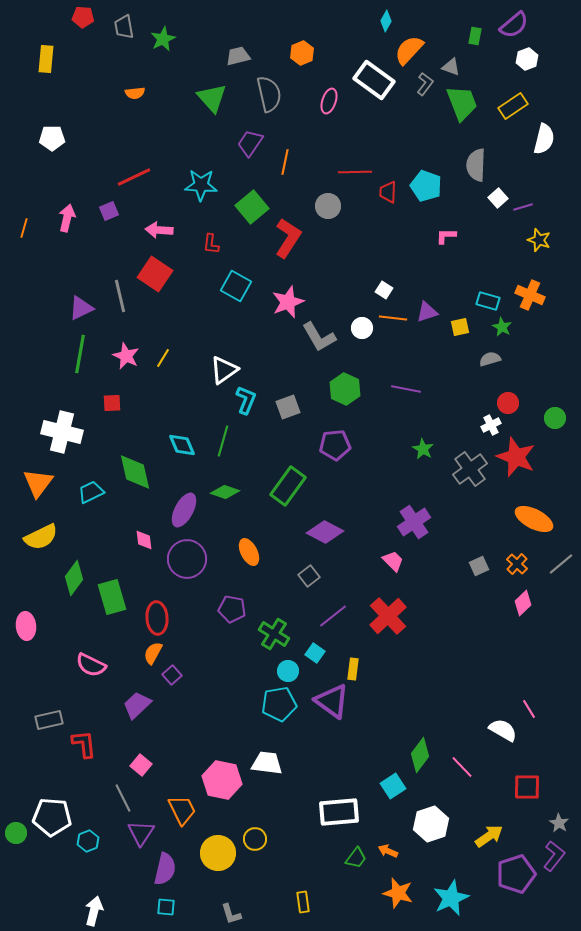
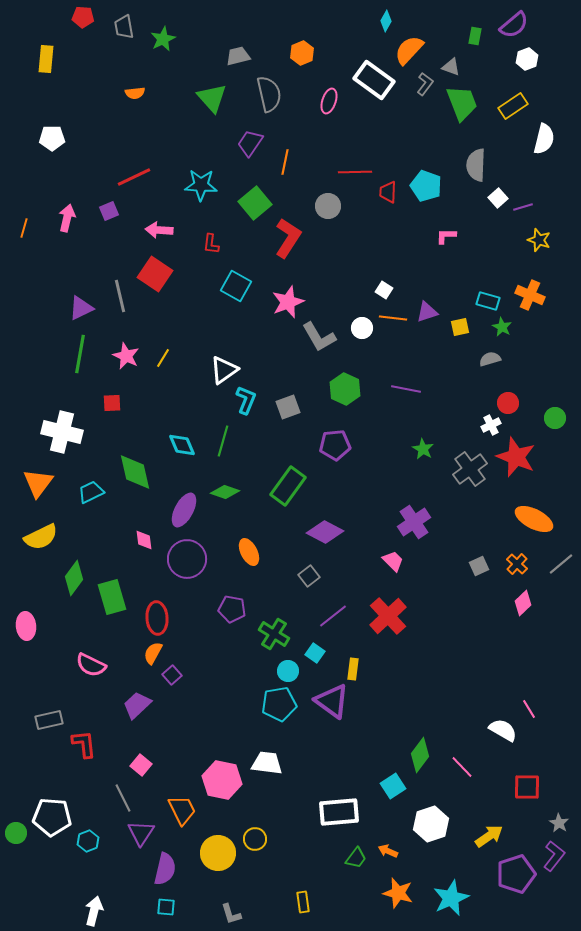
green square at (252, 207): moved 3 px right, 4 px up
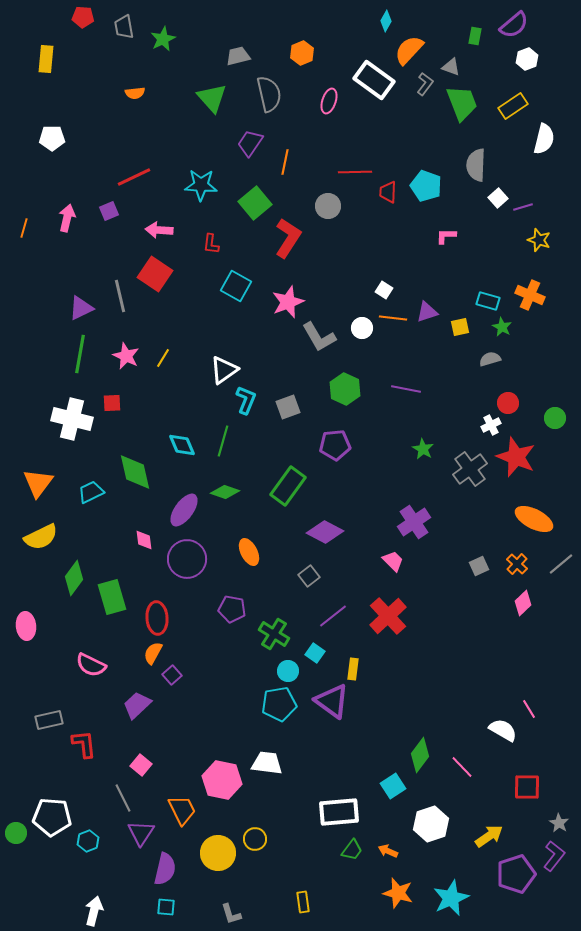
white cross at (62, 432): moved 10 px right, 13 px up
purple ellipse at (184, 510): rotated 8 degrees clockwise
green trapezoid at (356, 858): moved 4 px left, 8 px up
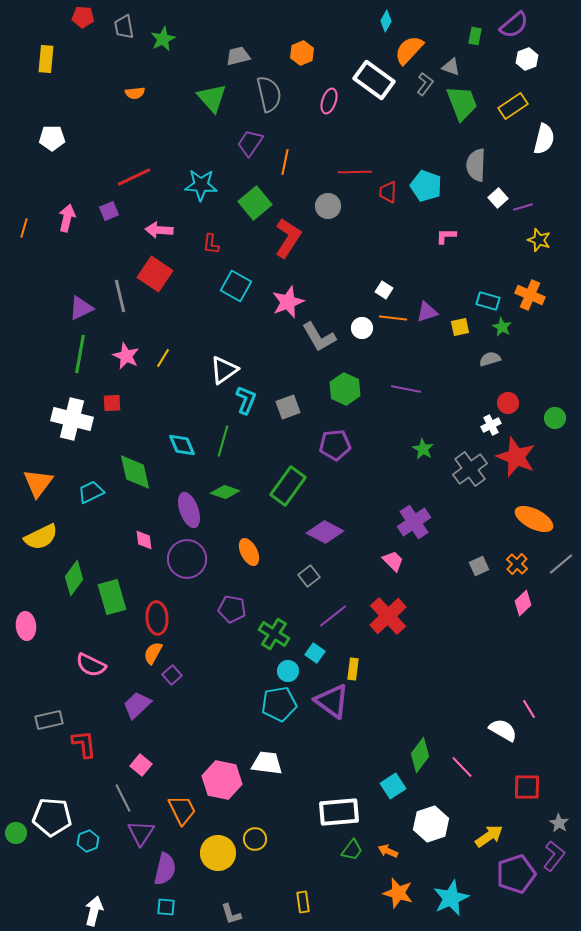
purple ellipse at (184, 510): moved 5 px right; rotated 56 degrees counterclockwise
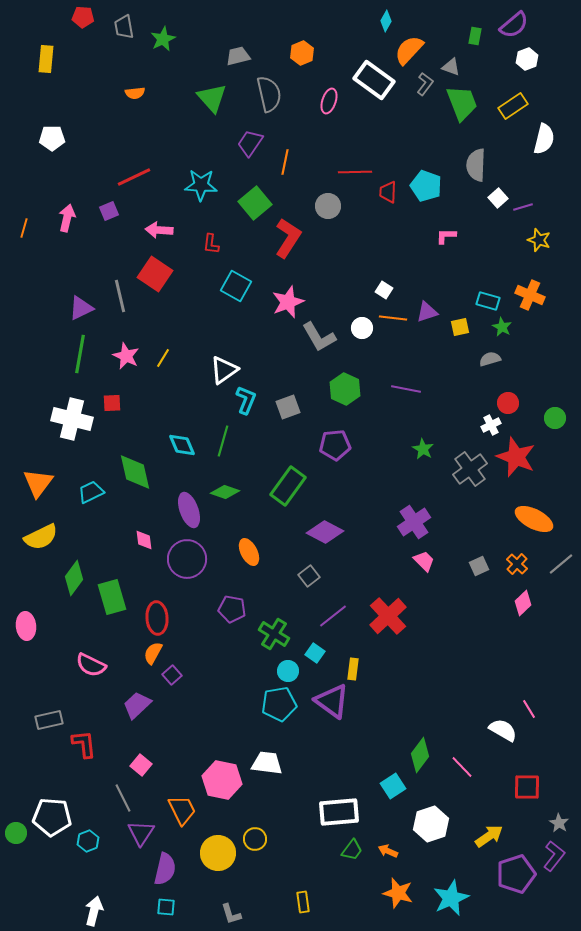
pink trapezoid at (393, 561): moved 31 px right
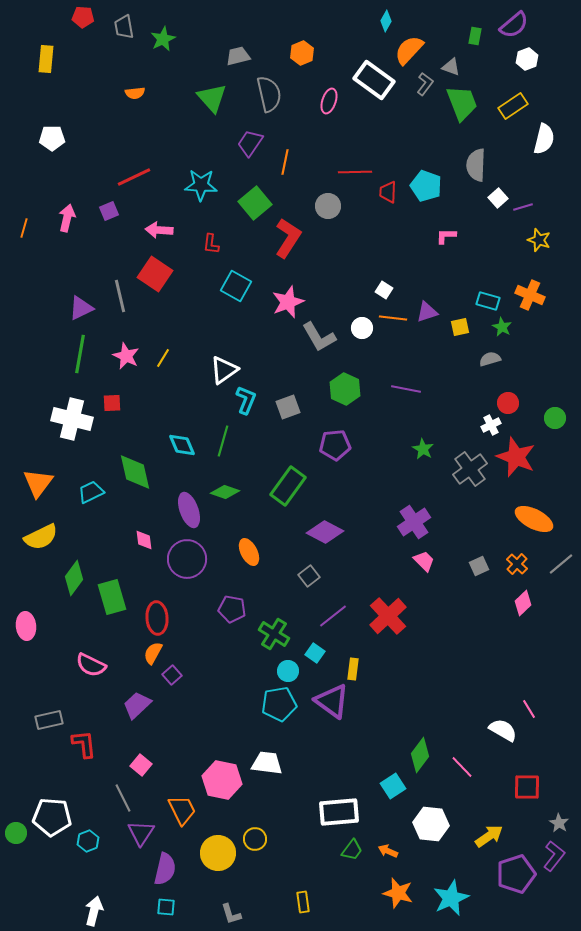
white hexagon at (431, 824): rotated 24 degrees clockwise
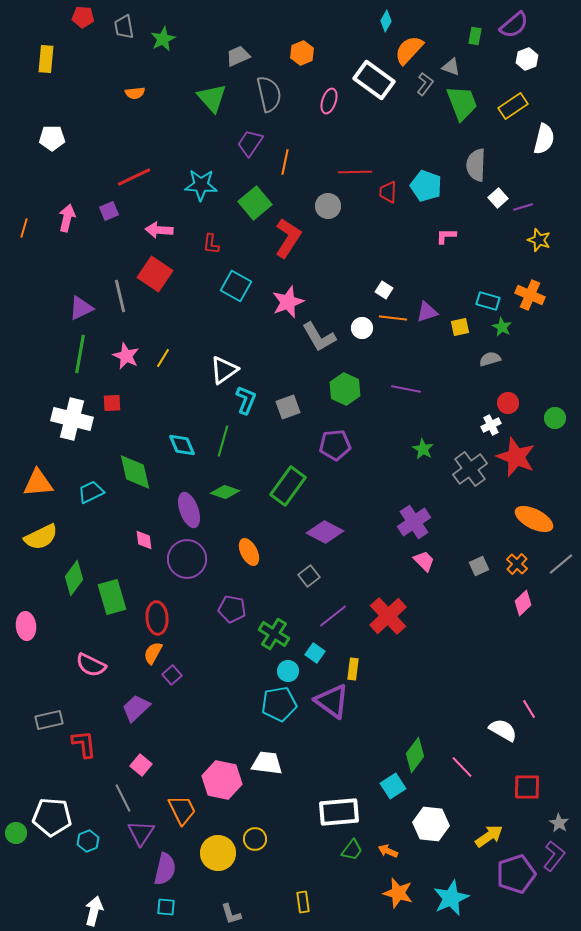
gray trapezoid at (238, 56): rotated 10 degrees counterclockwise
orange triangle at (38, 483): rotated 48 degrees clockwise
purple trapezoid at (137, 705): moved 1 px left, 3 px down
green diamond at (420, 755): moved 5 px left
